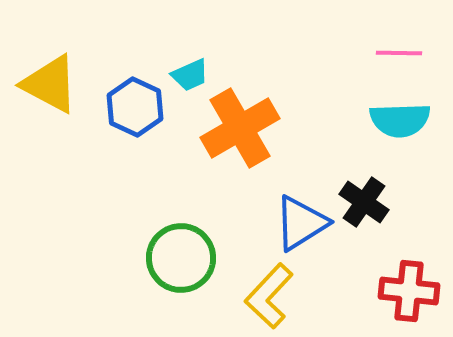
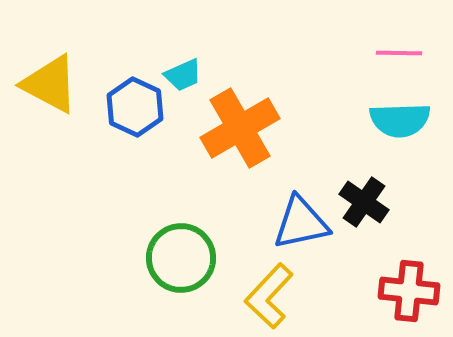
cyan trapezoid: moved 7 px left
blue triangle: rotated 20 degrees clockwise
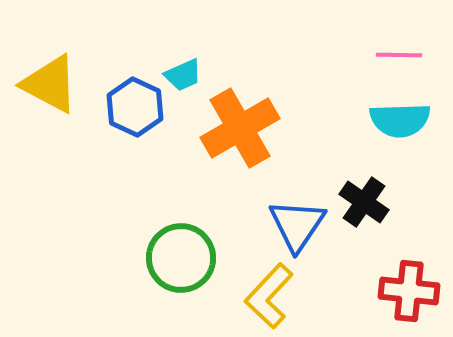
pink line: moved 2 px down
blue triangle: moved 4 px left, 2 px down; rotated 44 degrees counterclockwise
